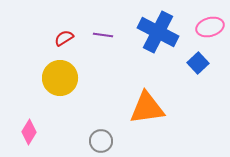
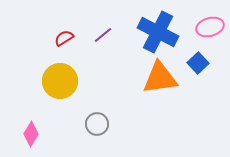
purple line: rotated 48 degrees counterclockwise
yellow circle: moved 3 px down
orange triangle: moved 13 px right, 30 px up
pink diamond: moved 2 px right, 2 px down
gray circle: moved 4 px left, 17 px up
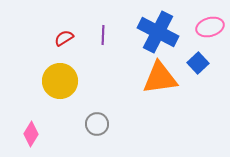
purple line: rotated 48 degrees counterclockwise
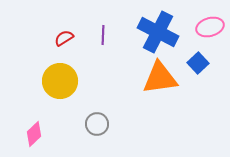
pink diamond: moved 3 px right; rotated 15 degrees clockwise
